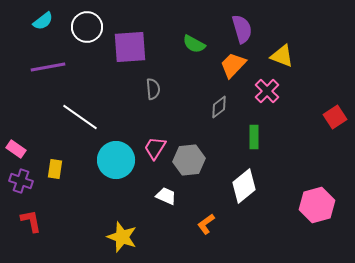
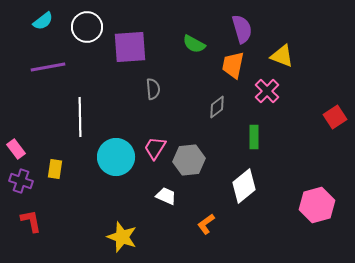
orange trapezoid: rotated 32 degrees counterclockwise
gray diamond: moved 2 px left
white line: rotated 54 degrees clockwise
pink rectangle: rotated 18 degrees clockwise
cyan circle: moved 3 px up
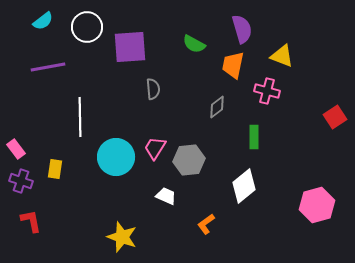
pink cross: rotated 30 degrees counterclockwise
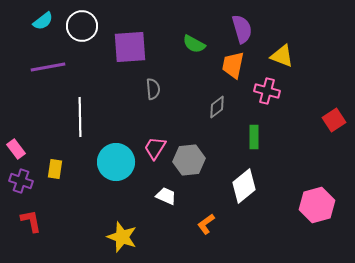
white circle: moved 5 px left, 1 px up
red square: moved 1 px left, 3 px down
cyan circle: moved 5 px down
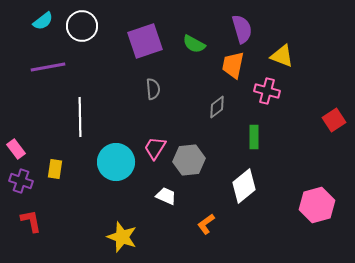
purple square: moved 15 px right, 6 px up; rotated 15 degrees counterclockwise
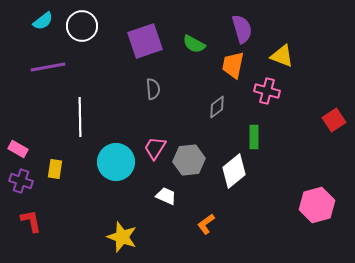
pink rectangle: moved 2 px right; rotated 24 degrees counterclockwise
white diamond: moved 10 px left, 15 px up
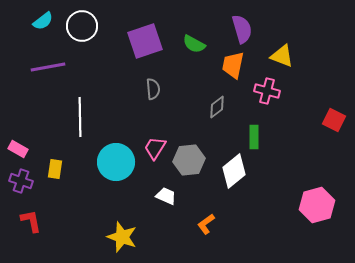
red square: rotated 30 degrees counterclockwise
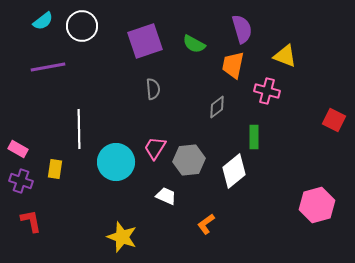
yellow triangle: moved 3 px right
white line: moved 1 px left, 12 px down
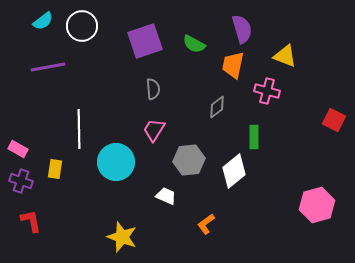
pink trapezoid: moved 1 px left, 18 px up
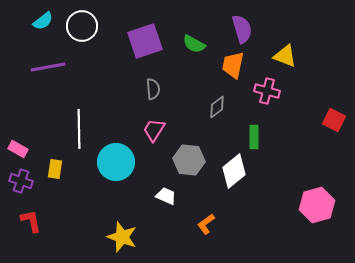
gray hexagon: rotated 12 degrees clockwise
